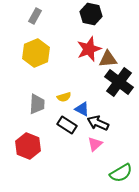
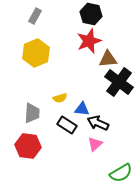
red star: moved 8 px up
yellow semicircle: moved 4 px left, 1 px down
gray trapezoid: moved 5 px left, 9 px down
blue triangle: rotated 21 degrees counterclockwise
red hexagon: rotated 15 degrees counterclockwise
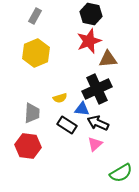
black cross: moved 22 px left, 7 px down; rotated 28 degrees clockwise
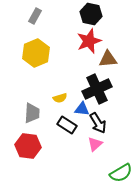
black arrow: rotated 145 degrees counterclockwise
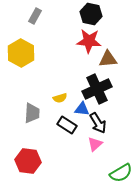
red star: rotated 25 degrees clockwise
yellow hexagon: moved 15 px left; rotated 8 degrees counterclockwise
red hexagon: moved 15 px down
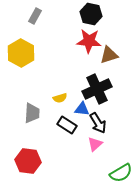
brown triangle: moved 1 px right, 4 px up; rotated 12 degrees counterclockwise
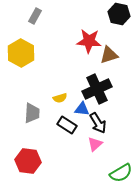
black hexagon: moved 28 px right
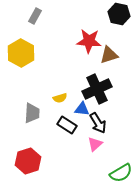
red hexagon: rotated 25 degrees counterclockwise
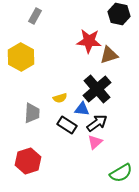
yellow hexagon: moved 4 px down
black cross: rotated 16 degrees counterclockwise
black arrow: moved 1 px left; rotated 95 degrees counterclockwise
pink triangle: moved 2 px up
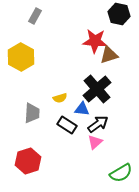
red star: moved 6 px right
black arrow: moved 1 px right, 1 px down
